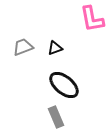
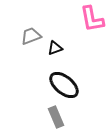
gray trapezoid: moved 8 px right, 11 px up
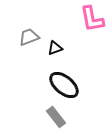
gray trapezoid: moved 2 px left, 1 px down
gray rectangle: rotated 15 degrees counterclockwise
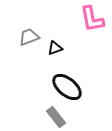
black ellipse: moved 3 px right, 2 px down
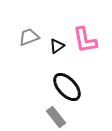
pink L-shape: moved 7 px left, 21 px down
black triangle: moved 2 px right, 2 px up; rotated 14 degrees counterclockwise
black ellipse: rotated 8 degrees clockwise
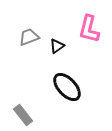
pink L-shape: moved 4 px right, 11 px up; rotated 24 degrees clockwise
gray rectangle: moved 33 px left, 2 px up
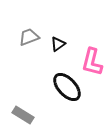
pink L-shape: moved 3 px right, 33 px down
black triangle: moved 1 px right, 2 px up
gray rectangle: rotated 20 degrees counterclockwise
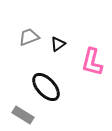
black ellipse: moved 21 px left
